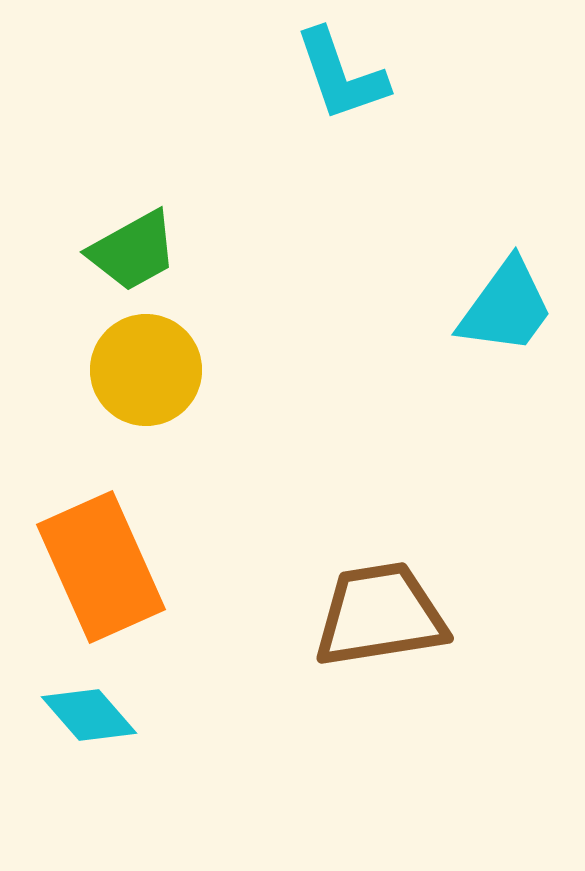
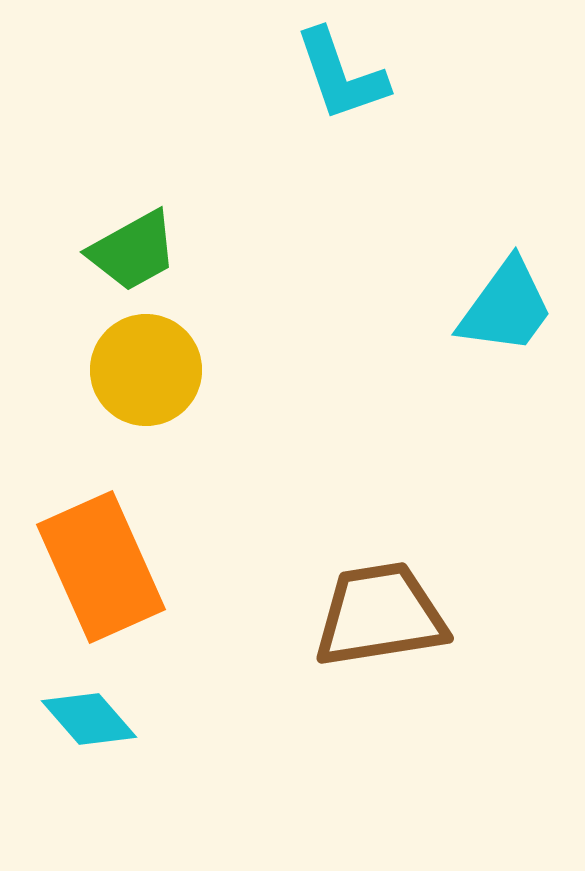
cyan diamond: moved 4 px down
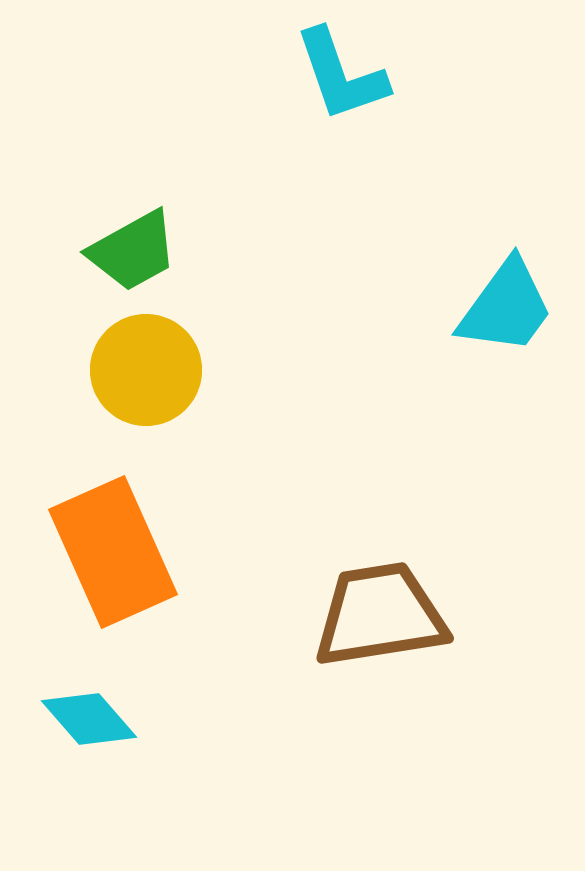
orange rectangle: moved 12 px right, 15 px up
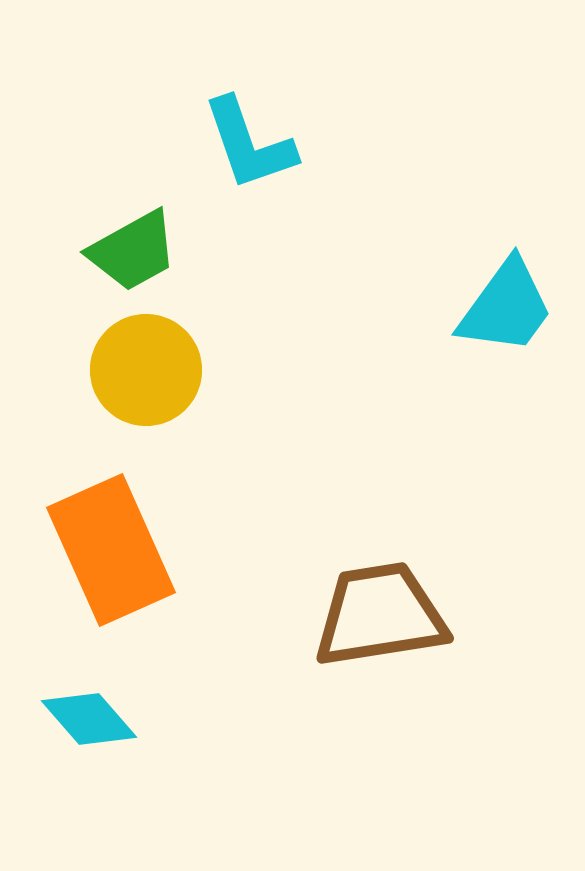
cyan L-shape: moved 92 px left, 69 px down
orange rectangle: moved 2 px left, 2 px up
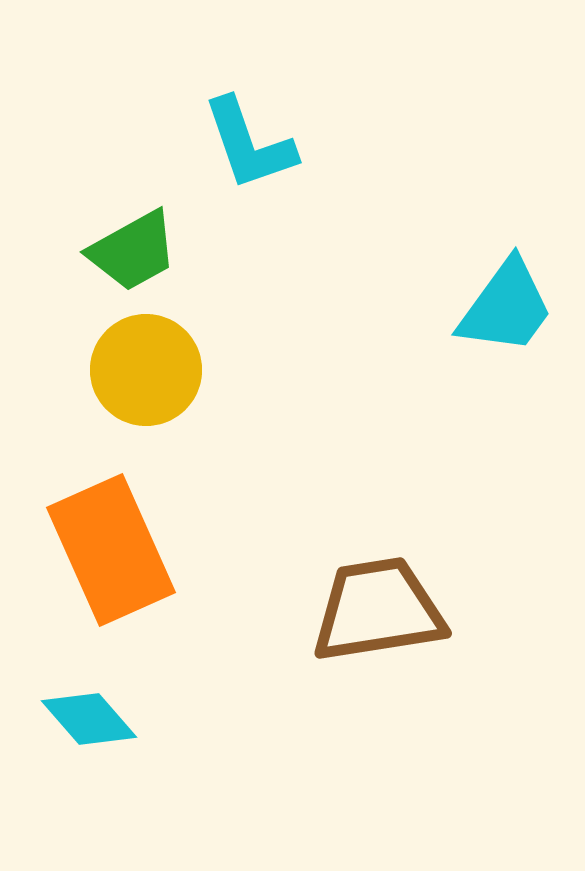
brown trapezoid: moved 2 px left, 5 px up
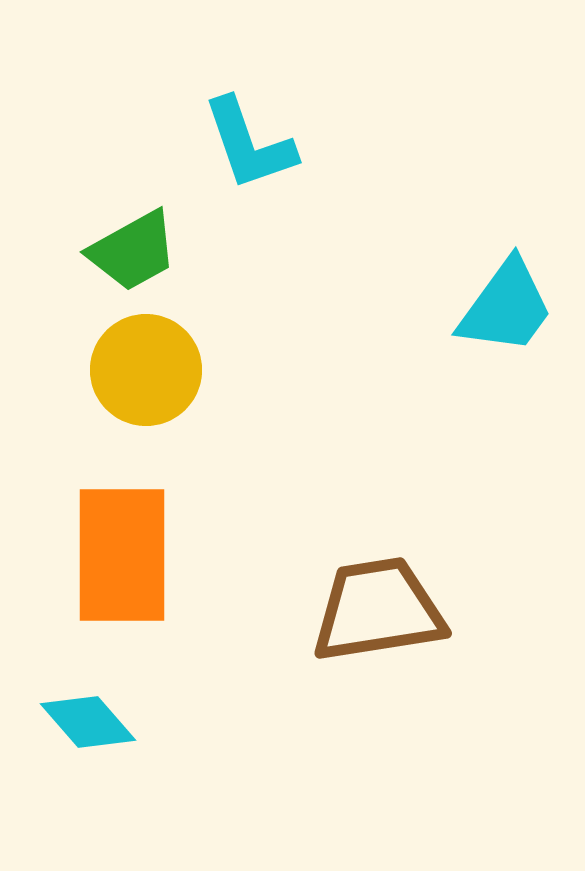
orange rectangle: moved 11 px right, 5 px down; rotated 24 degrees clockwise
cyan diamond: moved 1 px left, 3 px down
